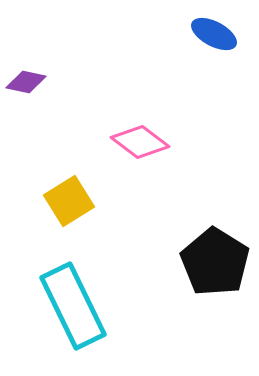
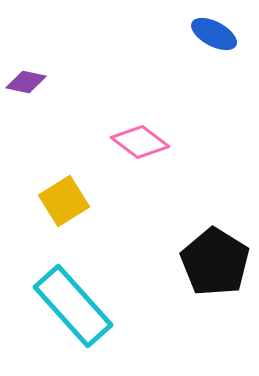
yellow square: moved 5 px left
cyan rectangle: rotated 16 degrees counterclockwise
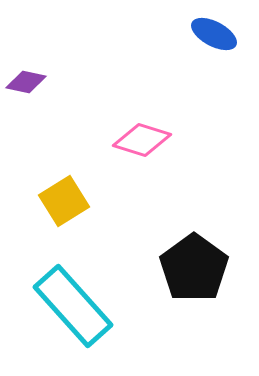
pink diamond: moved 2 px right, 2 px up; rotated 20 degrees counterclockwise
black pentagon: moved 21 px left, 6 px down; rotated 4 degrees clockwise
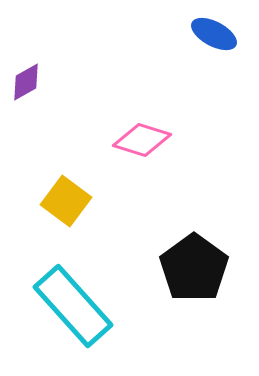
purple diamond: rotated 42 degrees counterclockwise
yellow square: moved 2 px right; rotated 21 degrees counterclockwise
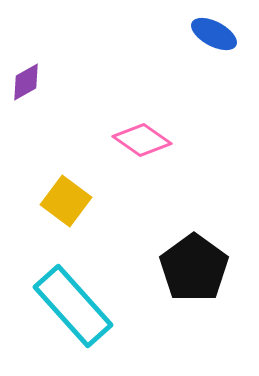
pink diamond: rotated 18 degrees clockwise
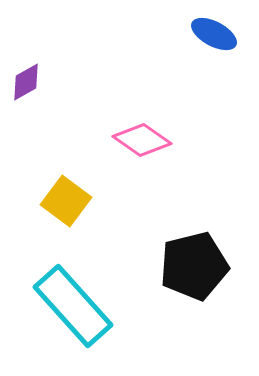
black pentagon: moved 2 px up; rotated 22 degrees clockwise
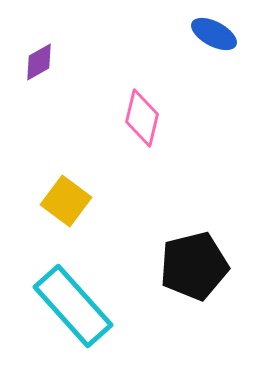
purple diamond: moved 13 px right, 20 px up
pink diamond: moved 22 px up; rotated 68 degrees clockwise
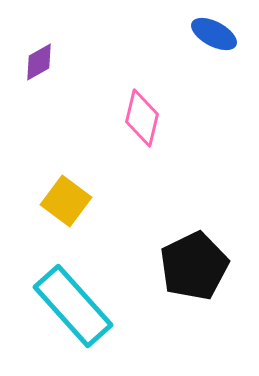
black pentagon: rotated 12 degrees counterclockwise
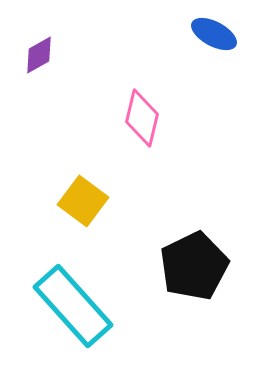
purple diamond: moved 7 px up
yellow square: moved 17 px right
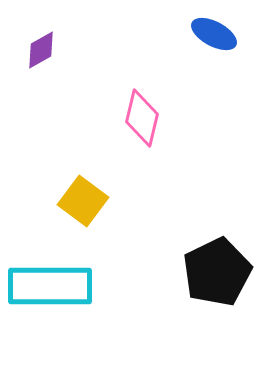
purple diamond: moved 2 px right, 5 px up
black pentagon: moved 23 px right, 6 px down
cyan rectangle: moved 23 px left, 20 px up; rotated 48 degrees counterclockwise
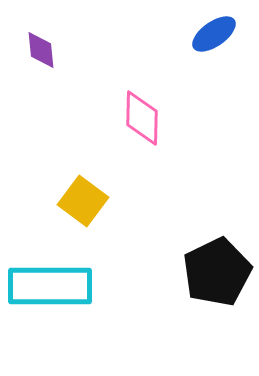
blue ellipse: rotated 63 degrees counterclockwise
purple diamond: rotated 66 degrees counterclockwise
pink diamond: rotated 12 degrees counterclockwise
